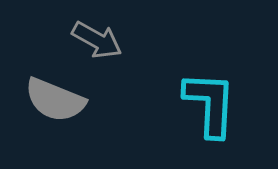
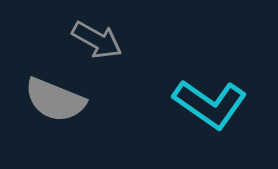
cyan L-shape: rotated 122 degrees clockwise
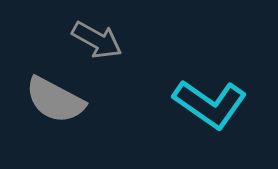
gray semicircle: rotated 6 degrees clockwise
